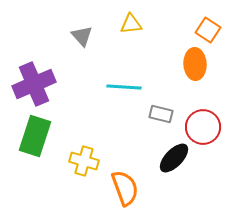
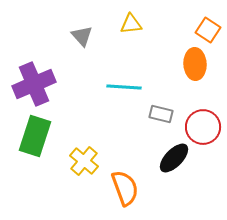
yellow cross: rotated 24 degrees clockwise
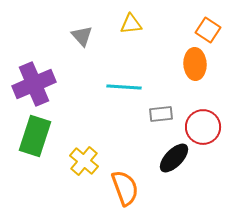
gray rectangle: rotated 20 degrees counterclockwise
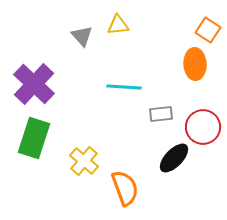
yellow triangle: moved 13 px left, 1 px down
purple cross: rotated 24 degrees counterclockwise
green rectangle: moved 1 px left, 2 px down
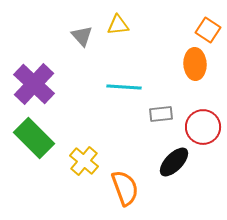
green rectangle: rotated 63 degrees counterclockwise
black ellipse: moved 4 px down
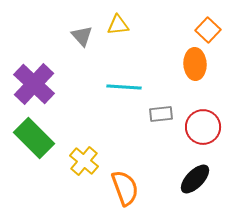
orange square: rotated 10 degrees clockwise
black ellipse: moved 21 px right, 17 px down
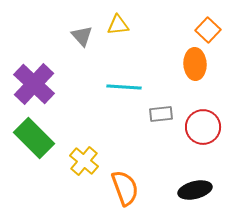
black ellipse: moved 11 px down; rotated 32 degrees clockwise
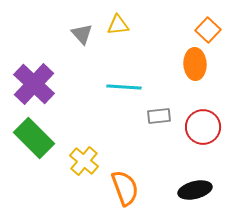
gray triangle: moved 2 px up
gray rectangle: moved 2 px left, 2 px down
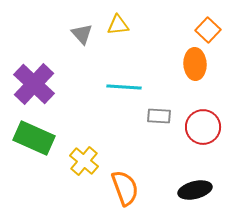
gray rectangle: rotated 10 degrees clockwise
green rectangle: rotated 21 degrees counterclockwise
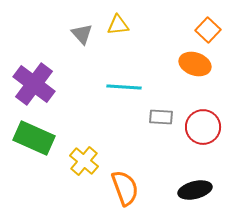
orange ellipse: rotated 68 degrees counterclockwise
purple cross: rotated 6 degrees counterclockwise
gray rectangle: moved 2 px right, 1 px down
